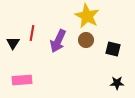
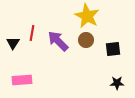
purple arrow: rotated 110 degrees clockwise
black square: rotated 21 degrees counterclockwise
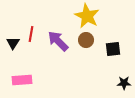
red line: moved 1 px left, 1 px down
black star: moved 7 px right
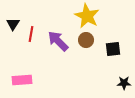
black triangle: moved 19 px up
